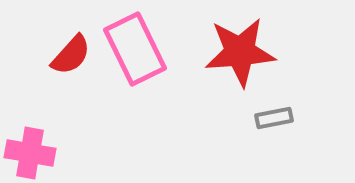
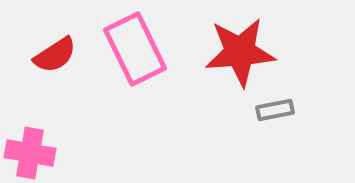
red semicircle: moved 16 px left; rotated 15 degrees clockwise
gray rectangle: moved 1 px right, 8 px up
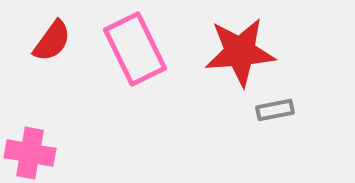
red semicircle: moved 3 px left, 14 px up; rotated 21 degrees counterclockwise
